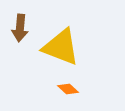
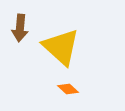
yellow triangle: rotated 21 degrees clockwise
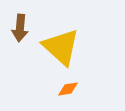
orange diamond: rotated 50 degrees counterclockwise
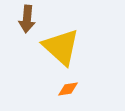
brown arrow: moved 7 px right, 9 px up
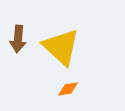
brown arrow: moved 9 px left, 20 px down
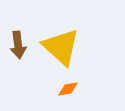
brown arrow: moved 6 px down; rotated 12 degrees counterclockwise
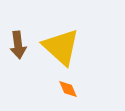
orange diamond: rotated 75 degrees clockwise
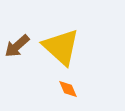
brown arrow: moved 1 px left, 1 px down; rotated 56 degrees clockwise
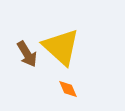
brown arrow: moved 10 px right, 8 px down; rotated 80 degrees counterclockwise
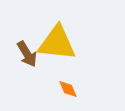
yellow triangle: moved 4 px left, 4 px up; rotated 36 degrees counterclockwise
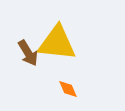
brown arrow: moved 1 px right, 1 px up
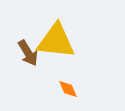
yellow triangle: moved 1 px left, 2 px up
